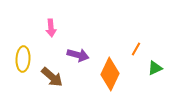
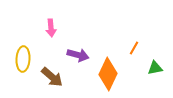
orange line: moved 2 px left, 1 px up
green triangle: rotated 14 degrees clockwise
orange diamond: moved 2 px left
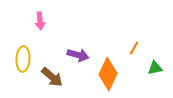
pink arrow: moved 11 px left, 7 px up
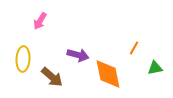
pink arrow: rotated 36 degrees clockwise
orange diamond: rotated 36 degrees counterclockwise
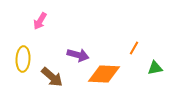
orange diamond: moved 4 px left; rotated 76 degrees counterclockwise
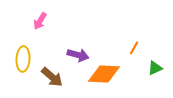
green triangle: rotated 14 degrees counterclockwise
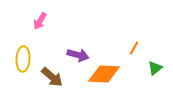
green triangle: rotated 14 degrees counterclockwise
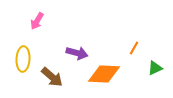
pink arrow: moved 3 px left
purple arrow: moved 1 px left, 2 px up
green triangle: rotated 14 degrees clockwise
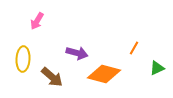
green triangle: moved 2 px right
orange diamond: rotated 12 degrees clockwise
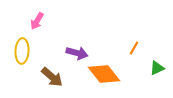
yellow ellipse: moved 1 px left, 8 px up
orange diamond: rotated 36 degrees clockwise
